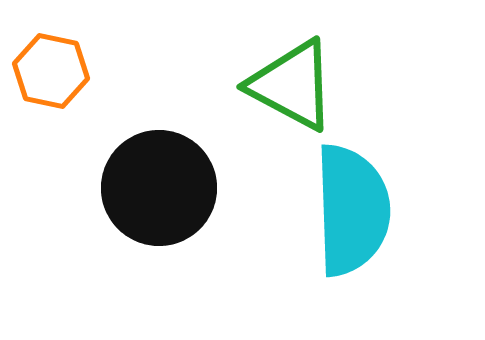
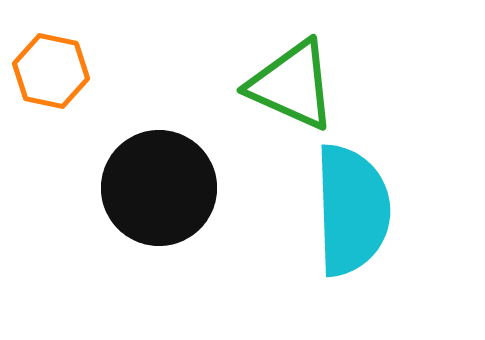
green triangle: rotated 4 degrees counterclockwise
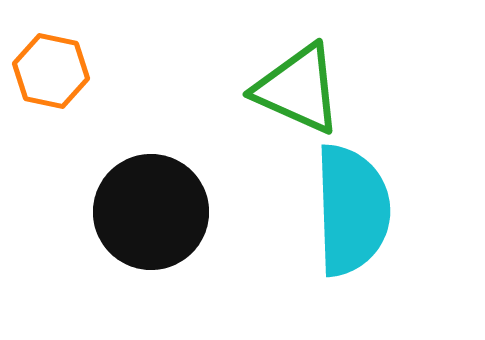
green triangle: moved 6 px right, 4 px down
black circle: moved 8 px left, 24 px down
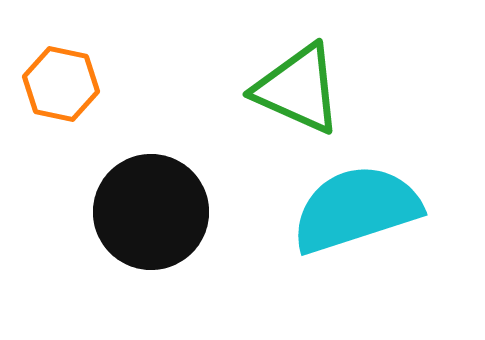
orange hexagon: moved 10 px right, 13 px down
cyan semicircle: moved 4 px right, 1 px up; rotated 106 degrees counterclockwise
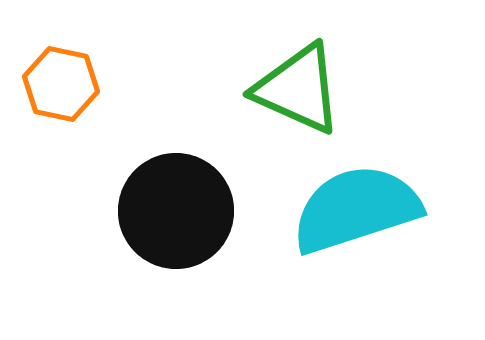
black circle: moved 25 px right, 1 px up
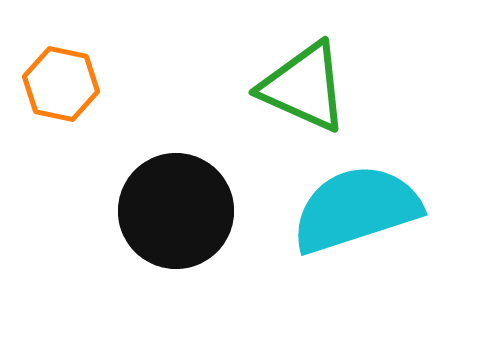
green triangle: moved 6 px right, 2 px up
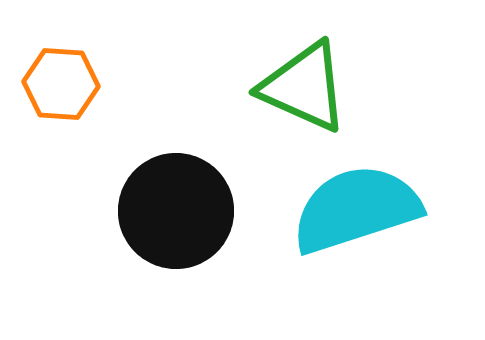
orange hexagon: rotated 8 degrees counterclockwise
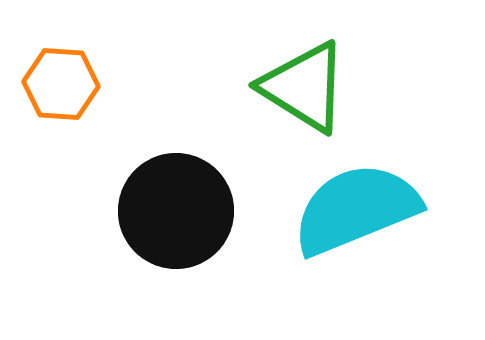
green triangle: rotated 8 degrees clockwise
cyan semicircle: rotated 4 degrees counterclockwise
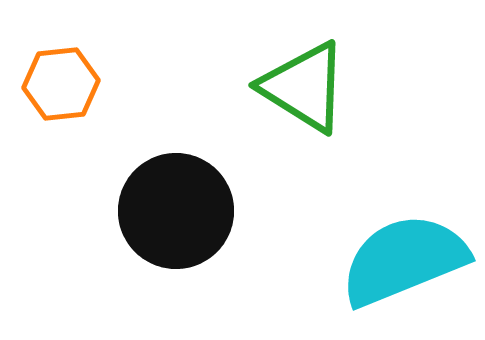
orange hexagon: rotated 10 degrees counterclockwise
cyan semicircle: moved 48 px right, 51 px down
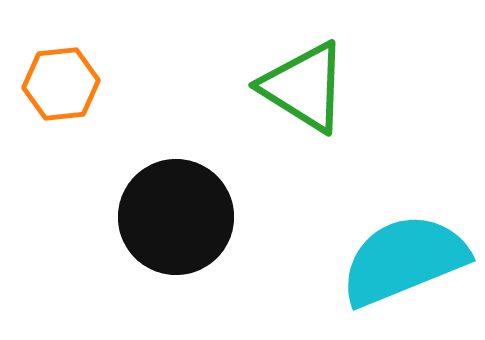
black circle: moved 6 px down
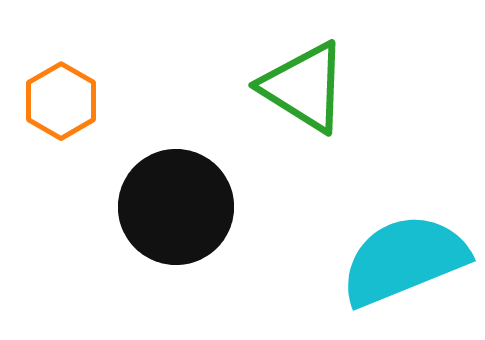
orange hexagon: moved 17 px down; rotated 24 degrees counterclockwise
black circle: moved 10 px up
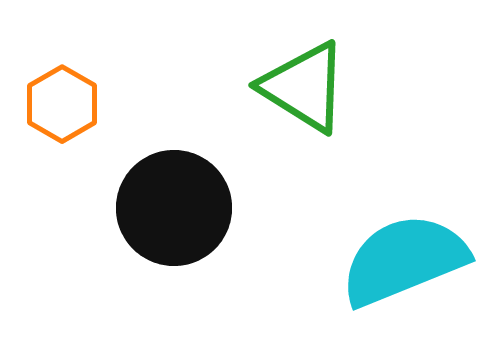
orange hexagon: moved 1 px right, 3 px down
black circle: moved 2 px left, 1 px down
